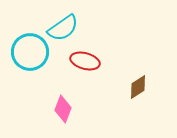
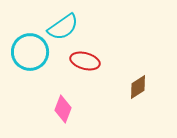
cyan semicircle: moved 1 px up
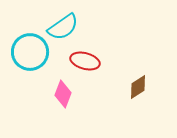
pink diamond: moved 15 px up
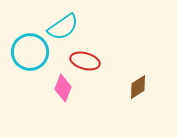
pink diamond: moved 6 px up
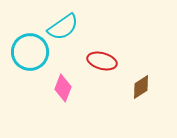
red ellipse: moved 17 px right
brown diamond: moved 3 px right
